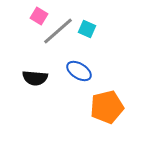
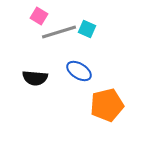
gray line: moved 1 px right, 1 px down; rotated 24 degrees clockwise
orange pentagon: moved 2 px up
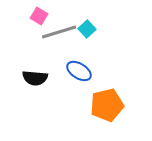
cyan square: rotated 24 degrees clockwise
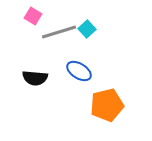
pink square: moved 6 px left
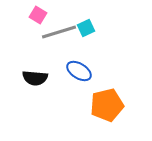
pink square: moved 5 px right, 1 px up
cyan square: moved 1 px left, 1 px up; rotated 18 degrees clockwise
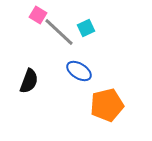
gray line: rotated 60 degrees clockwise
black semicircle: moved 6 px left, 3 px down; rotated 75 degrees counterclockwise
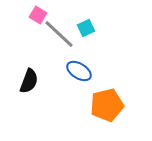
gray line: moved 2 px down
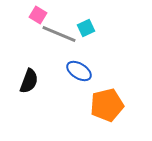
gray line: rotated 20 degrees counterclockwise
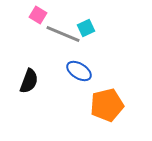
gray line: moved 4 px right
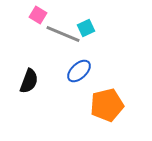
blue ellipse: rotated 75 degrees counterclockwise
